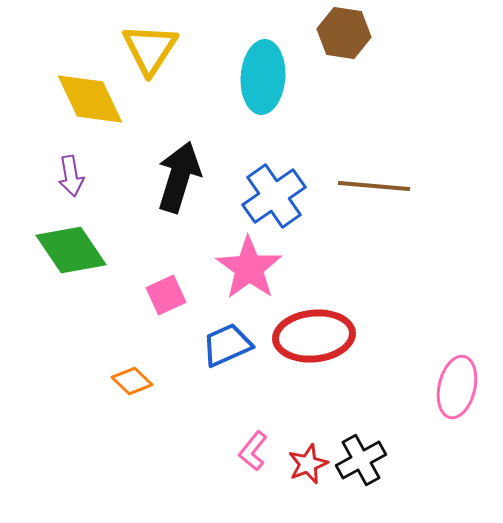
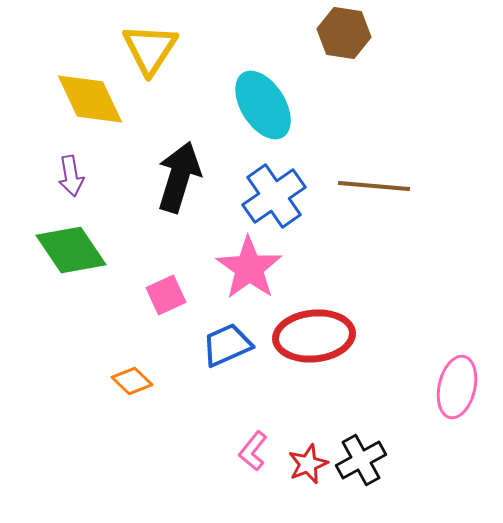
cyan ellipse: moved 28 px down; rotated 36 degrees counterclockwise
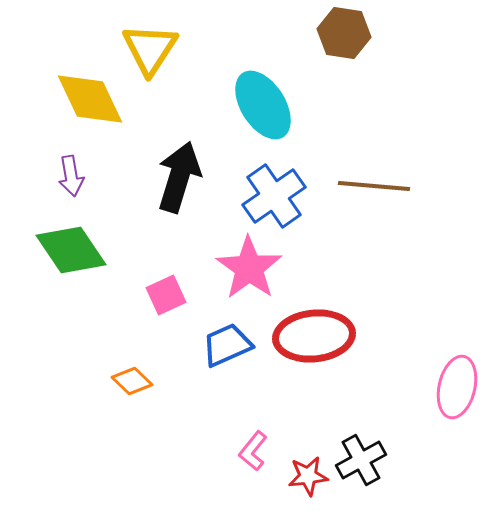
red star: moved 12 px down; rotated 15 degrees clockwise
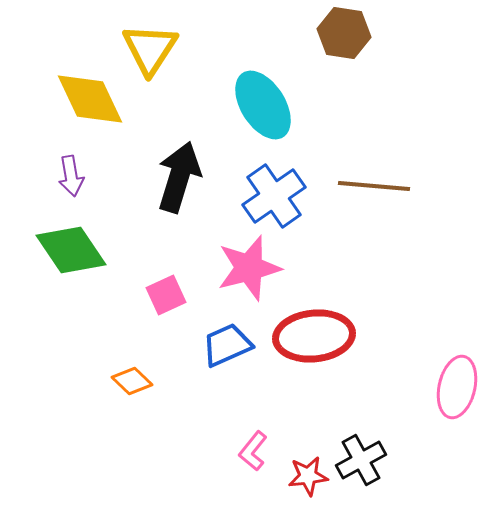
pink star: rotated 22 degrees clockwise
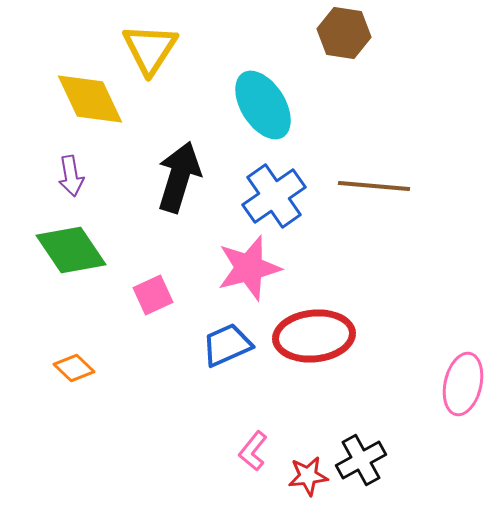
pink square: moved 13 px left
orange diamond: moved 58 px left, 13 px up
pink ellipse: moved 6 px right, 3 px up
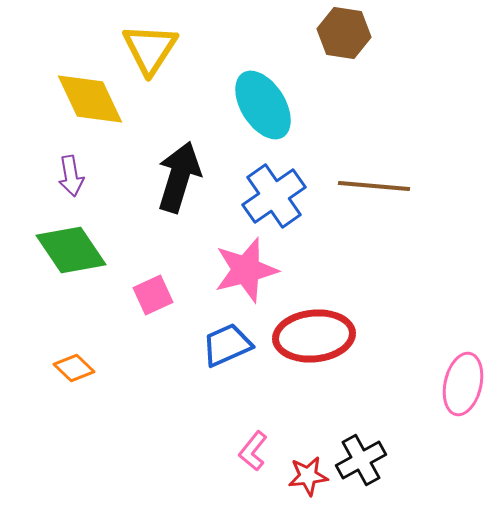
pink star: moved 3 px left, 2 px down
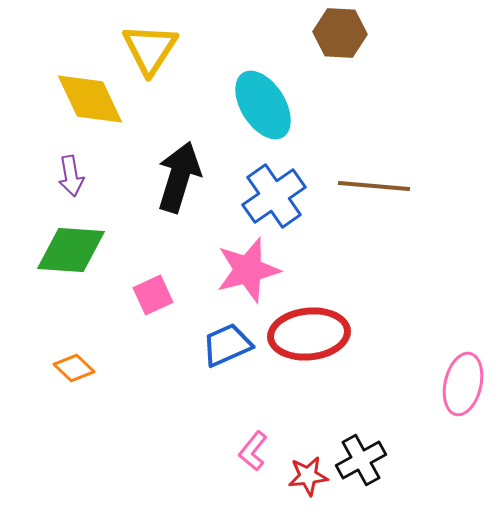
brown hexagon: moved 4 px left; rotated 6 degrees counterclockwise
green diamond: rotated 52 degrees counterclockwise
pink star: moved 2 px right
red ellipse: moved 5 px left, 2 px up
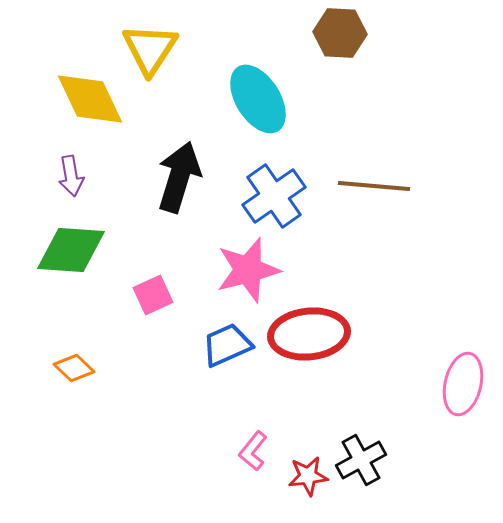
cyan ellipse: moved 5 px left, 6 px up
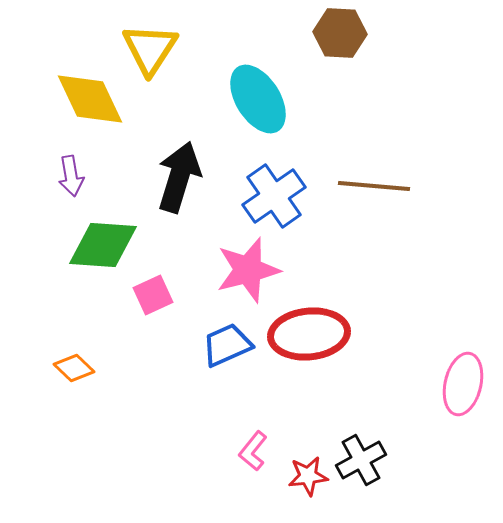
green diamond: moved 32 px right, 5 px up
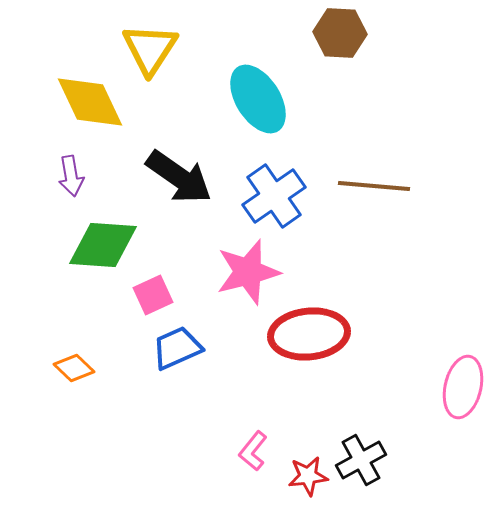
yellow diamond: moved 3 px down
black arrow: rotated 108 degrees clockwise
pink star: moved 2 px down
blue trapezoid: moved 50 px left, 3 px down
pink ellipse: moved 3 px down
